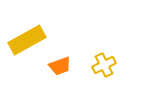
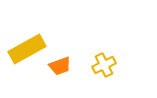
yellow rectangle: moved 9 px down
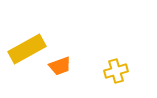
yellow cross: moved 12 px right, 6 px down; rotated 10 degrees clockwise
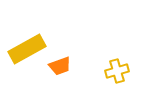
yellow cross: moved 1 px right
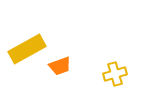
yellow cross: moved 2 px left, 3 px down
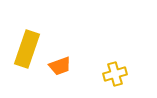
yellow rectangle: rotated 42 degrees counterclockwise
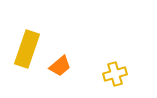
orange trapezoid: rotated 20 degrees counterclockwise
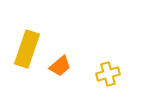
yellow cross: moved 7 px left
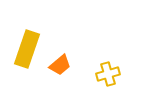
orange trapezoid: moved 1 px up
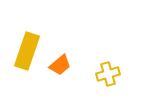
yellow rectangle: moved 2 px down
